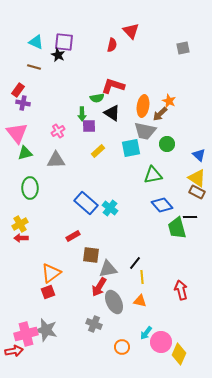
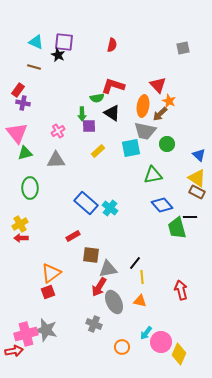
red triangle at (131, 31): moved 27 px right, 54 px down
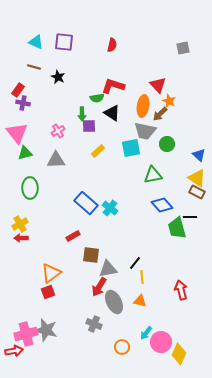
black star at (58, 55): moved 22 px down
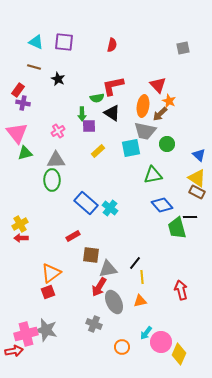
black star at (58, 77): moved 2 px down
red L-shape at (113, 86): rotated 30 degrees counterclockwise
green ellipse at (30, 188): moved 22 px right, 8 px up
orange triangle at (140, 301): rotated 24 degrees counterclockwise
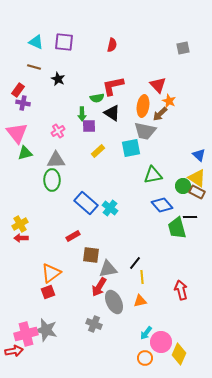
green circle at (167, 144): moved 16 px right, 42 px down
orange circle at (122, 347): moved 23 px right, 11 px down
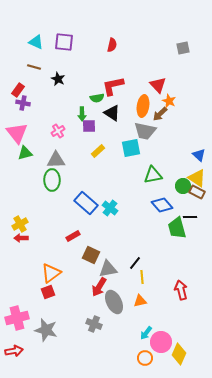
brown square at (91, 255): rotated 18 degrees clockwise
pink cross at (26, 334): moved 9 px left, 16 px up
